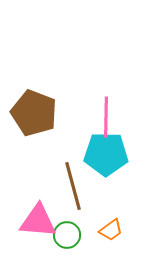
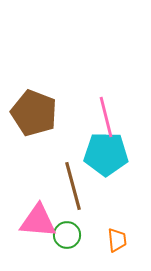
pink line: rotated 15 degrees counterclockwise
orange trapezoid: moved 6 px right, 10 px down; rotated 60 degrees counterclockwise
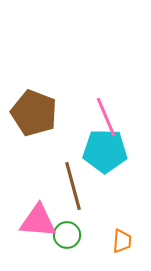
pink line: rotated 9 degrees counterclockwise
cyan pentagon: moved 1 px left, 3 px up
orange trapezoid: moved 5 px right, 1 px down; rotated 10 degrees clockwise
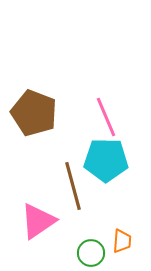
cyan pentagon: moved 1 px right, 9 px down
pink triangle: rotated 39 degrees counterclockwise
green circle: moved 24 px right, 18 px down
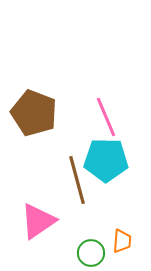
brown line: moved 4 px right, 6 px up
